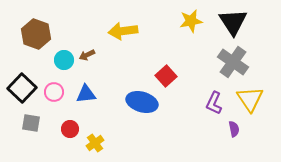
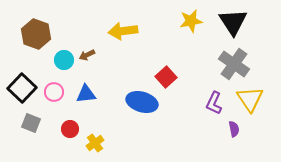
gray cross: moved 1 px right, 2 px down
red square: moved 1 px down
gray square: rotated 12 degrees clockwise
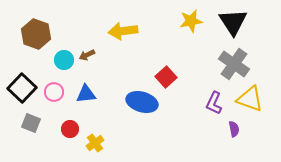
yellow triangle: rotated 36 degrees counterclockwise
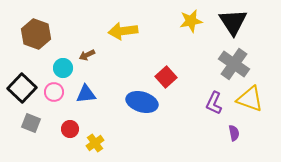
cyan circle: moved 1 px left, 8 px down
purple semicircle: moved 4 px down
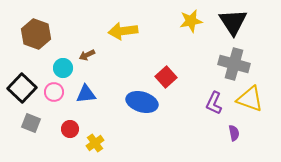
gray cross: rotated 20 degrees counterclockwise
